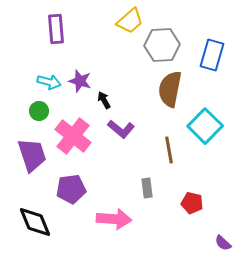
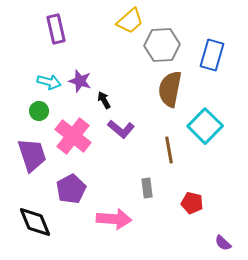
purple rectangle: rotated 8 degrees counterclockwise
purple pentagon: rotated 20 degrees counterclockwise
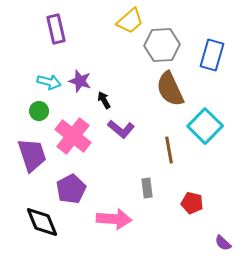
brown semicircle: rotated 36 degrees counterclockwise
black diamond: moved 7 px right
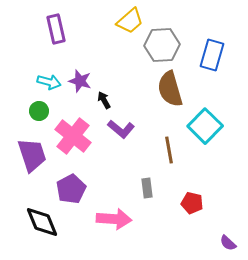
brown semicircle: rotated 9 degrees clockwise
purple semicircle: moved 5 px right
